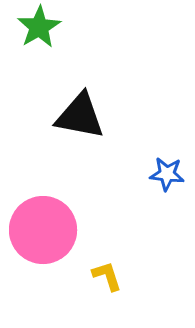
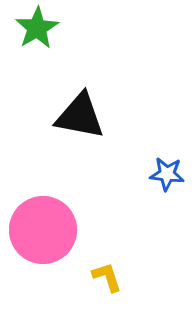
green star: moved 2 px left, 1 px down
yellow L-shape: moved 1 px down
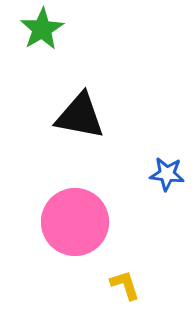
green star: moved 5 px right, 1 px down
pink circle: moved 32 px right, 8 px up
yellow L-shape: moved 18 px right, 8 px down
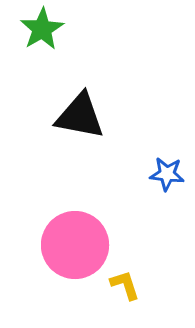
pink circle: moved 23 px down
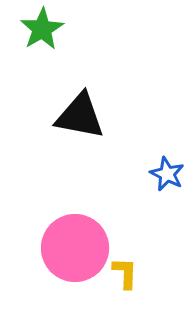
blue star: rotated 20 degrees clockwise
pink circle: moved 3 px down
yellow L-shape: moved 12 px up; rotated 20 degrees clockwise
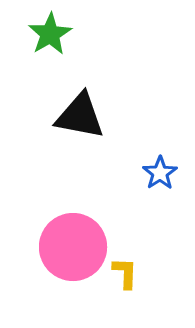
green star: moved 8 px right, 5 px down
blue star: moved 7 px left, 1 px up; rotated 12 degrees clockwise
pink circle: moved 2 px left, 1 px up
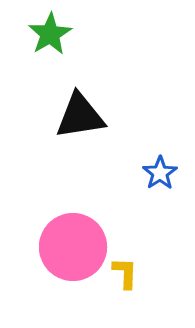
black triangle: rotated 20 degrees counterclockwise
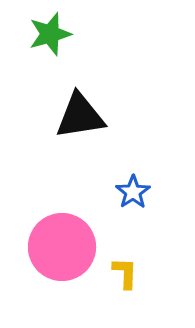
green star: rotated 15 degrees clockwise
blue star: moved 27 px left, 19 px down
pink circle: moved 11 px left
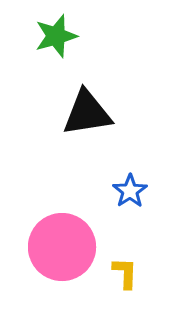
green star: moved 6 px right, 2 px down
black triangle: moved 7 px right, 3 px up
blue star: moved 3 px left, 1 px up
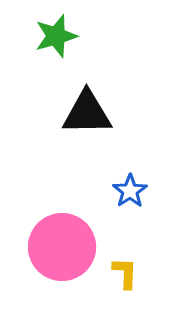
black triangle: rotated 8 degrees clockwise
